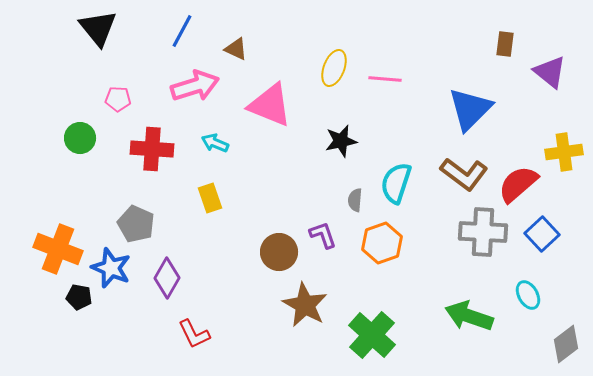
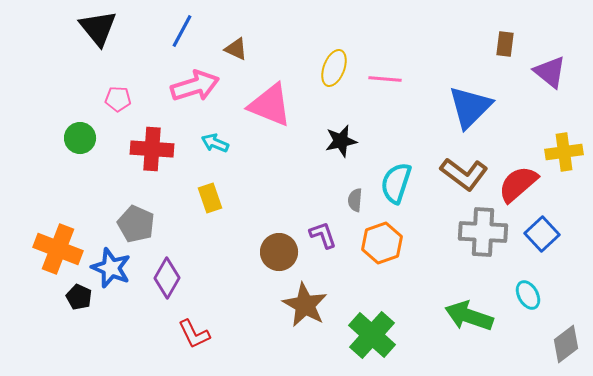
blue triangle: moved 2 px up
black pentagon: rotated 15 degrees clockwise
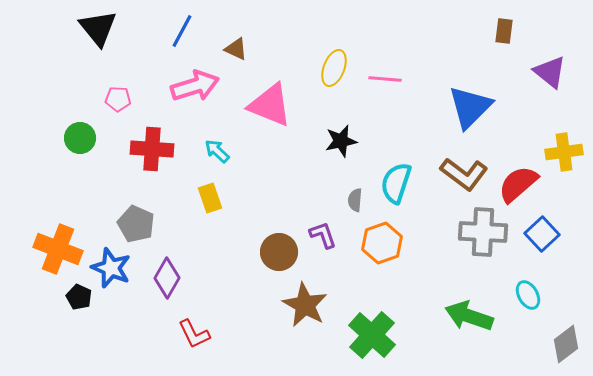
brown rectangle: moved 1 px left, 13 px up
cyan arrow: moved 2 px right, 8 px down; rotated 20 degrees clockwise
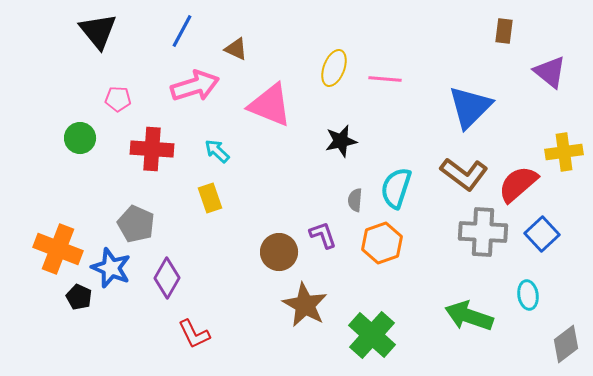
black triangle: moved 3 px down
cyan semicircle: moved 5 px down
cyan ellipse: rotated 20 degrees clockwise
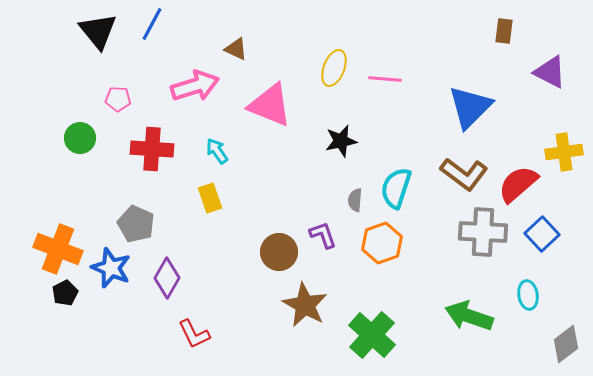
blue line: moved 30 px left, 7 px up
purple triangle: rotated 12 degrees counterclockwise
cyan arrow: rotated 12 degrees clockwise
black pentagon: moved 14 px left, 4 px up; rotated 20 degrees clockwise
